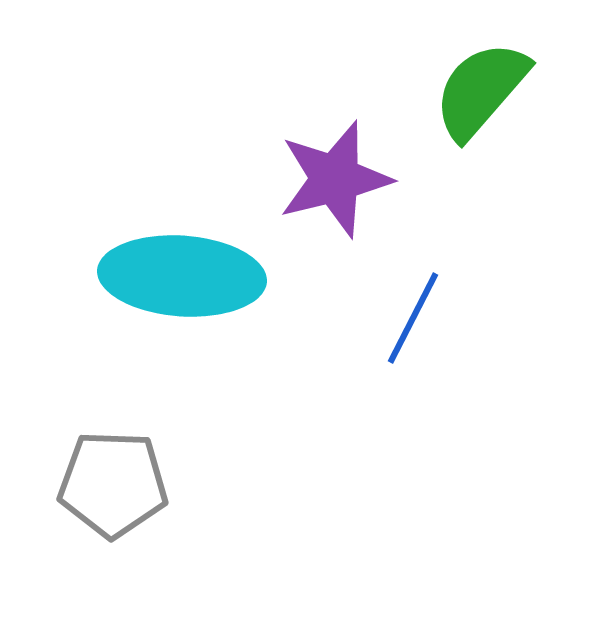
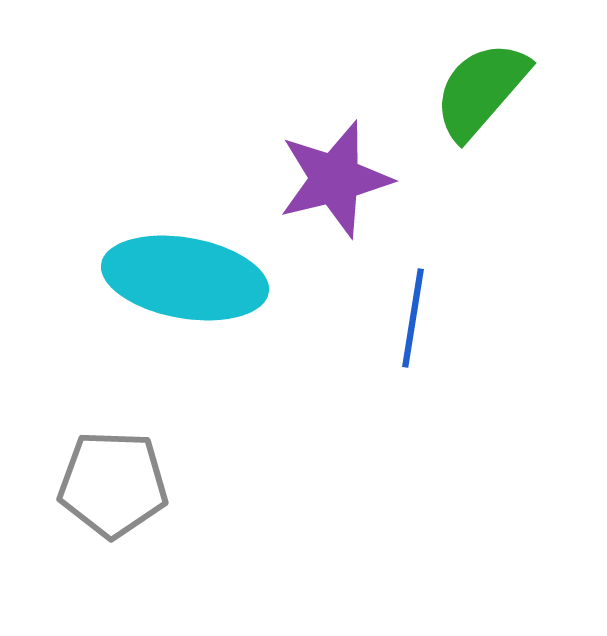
cyan ellipse: moved 3 px right, 2 px down; rotated 6 degrees clockwise
blue line: rotated 18 degrees counterclockwise
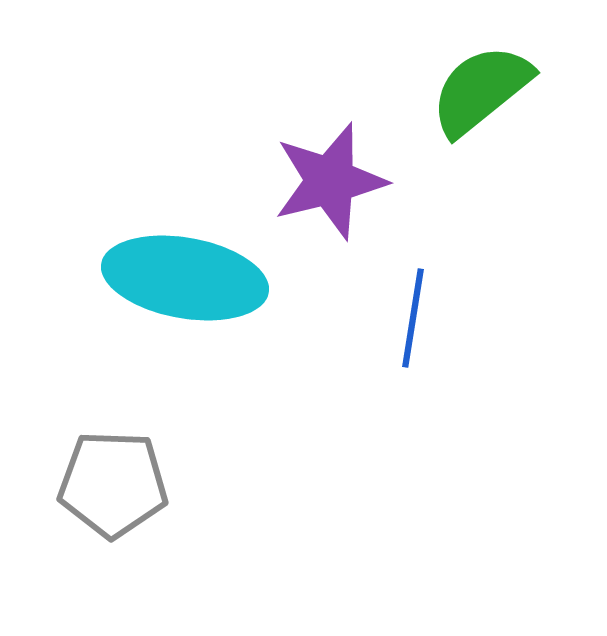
green semicircle: rotated 10 degrees clockwise
purple star: moved 5 px left, 2 px down
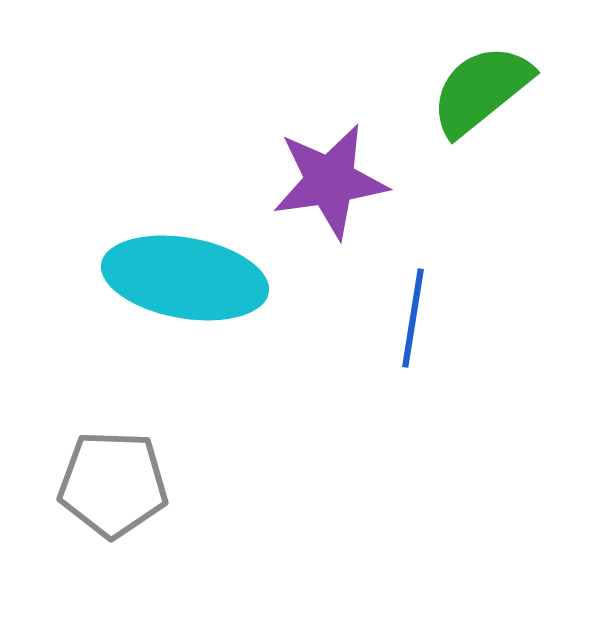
purple star: rotated 6 degrees clockwise
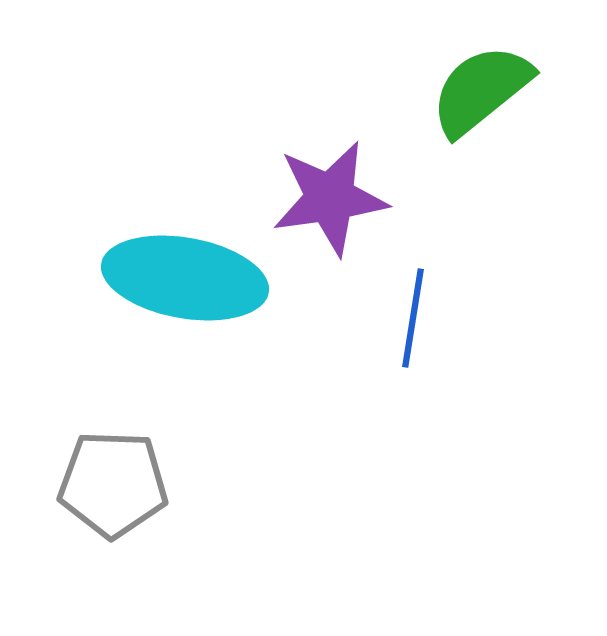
purple star: moved 17 px down
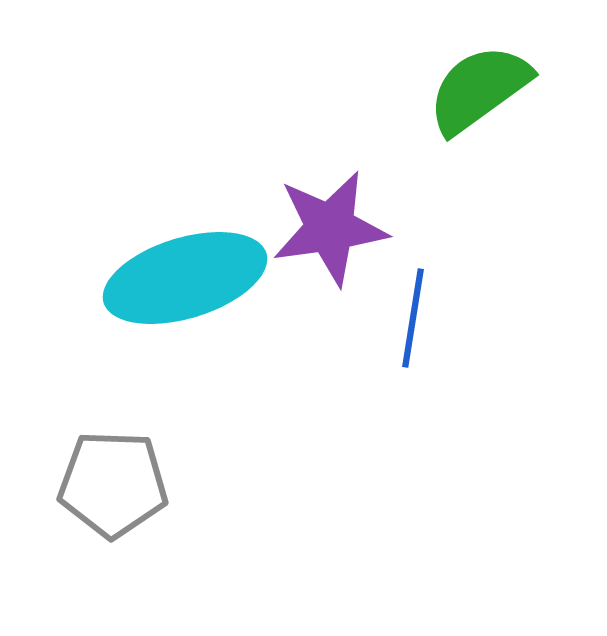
green semicircle: moved 2 px left, 1 px up; rotated 3 degrees clockwise
purple star: moved 30 px down
cyan ellipse: rotated 27 degrees counterclockwise
